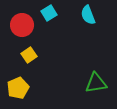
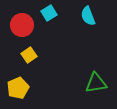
cyan semicircle: moved 1 px down
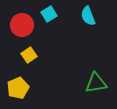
cyan square: moved 1 px down
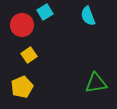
cyan square: moved 4 px left, 2 px up
yellow pentagon: moved 4 px right, 1 px up
